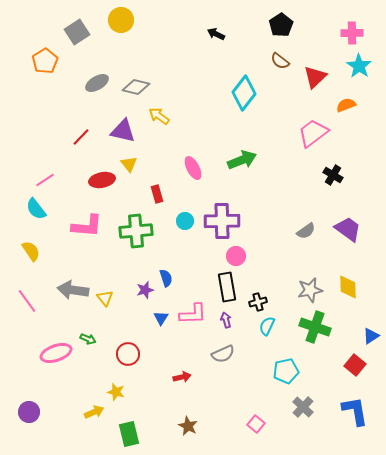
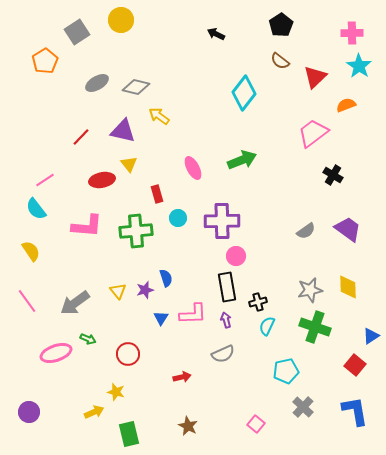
cyan circle at (185, 221): moved 7 px left, 3 px up
gray arrow at (73, 290): moved 2 px right, 13 px down; rotated 44 degrees counterclockwise
yellow triangle at (105, 298): moved 13 px right, 7 px up
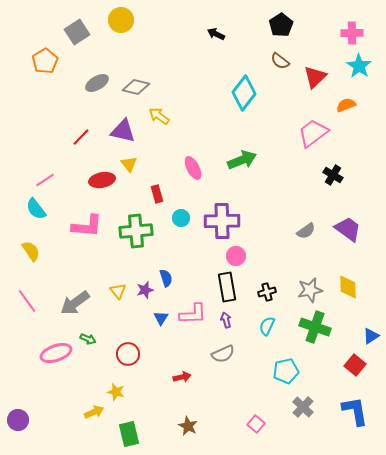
cyan circle at (178, 218): moved 3 px right
black cross at (258, 302): moved 9 px right, 10 px up
purple circle at (29, 412): moved 11 px left, 8 px down
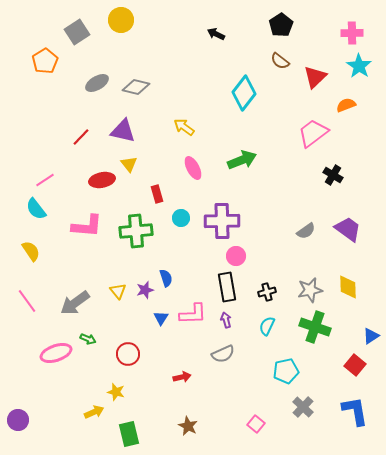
yellow arrow at (159, 116): moved 25 px right, 11 px down
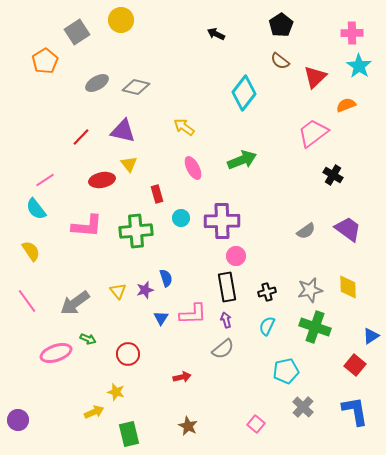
gray semicircle at (223, 354): moved 5 px up; rotated 15 degrees counterclockwise
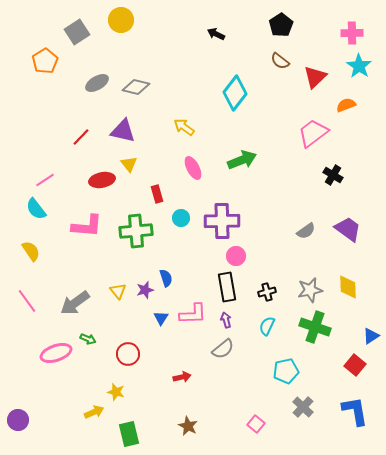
cyan diamond at (244, 93): moved 9 px left
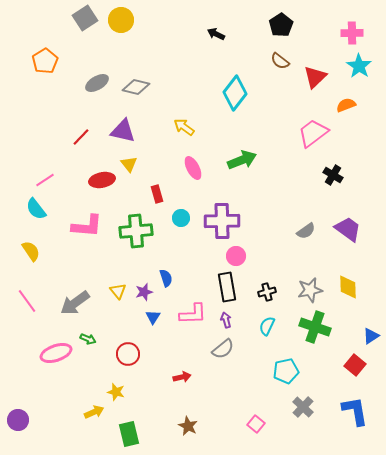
gray square at (77, 32): moved 8 px right, 14 px up
purple star at (145, 290): moved 1 px left, 2 px down
blue triangle at (161, 318): moved 8 px left, 1 px up
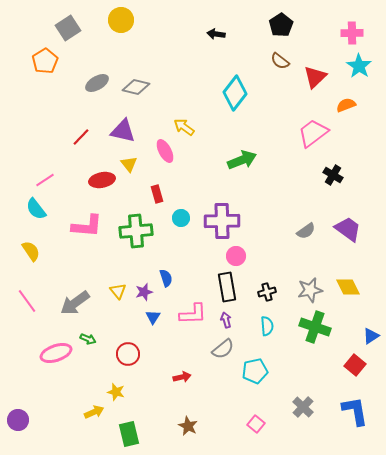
gray square at (85, 18): moved 17 px left, 10 px down
black arrow at (216, 34): rotated 18 degrees counterclockwise
pink ellipse at (193, 168): moved 28 px left, 17 px up
yellow diamond at (348, 287): rotated 25 degrees counterclockwise
cyan semicircle at (267, 326): rotated 150 degrees clockwise
cyan pentagon at (286, 371): moved 31 px left
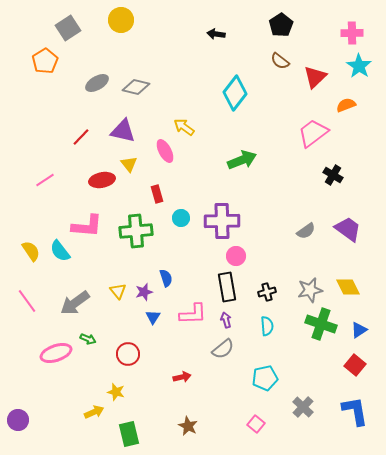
cyan semicircle at (36, 209): moved 24 px right, 42 px down
green cross at (315, 327): moved 6 px right, 3 px up
blue triangle at (371, 336): moved 12 px left, 6 px up
cyan pentagon at (255, 371): moved 10 px right, 7 px down
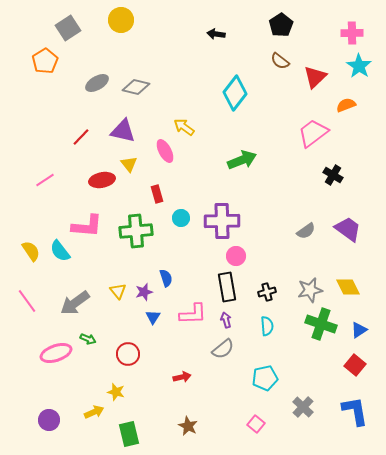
purple circle at (18, 420): moved 31 px right
